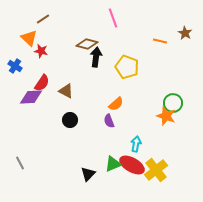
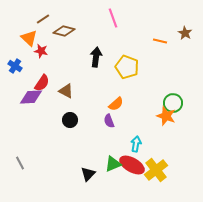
brown diamond: moved 23 px left, 13 px up
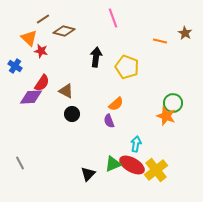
black circle: moved 2 px right, 6 px up
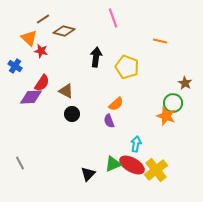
brown star: moved 50 px down
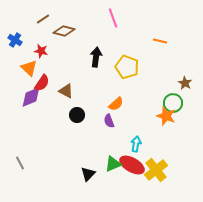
orange triangle: moved 30 px down
blue cross: moved 26 px up
purple diamond: rotated 20 degrees counterclockwise
black circle: moved 5 px right, 1 px down
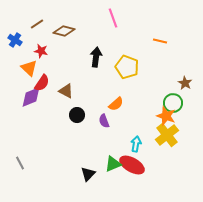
brown line: moved 6 px left, 5 px down
purple semicircle: moved 5 px left
yellow cross: moved 11 px right, 35 px up
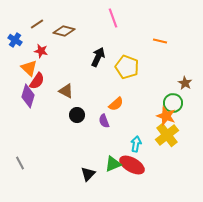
black arrow: moved 2 px right; rotated 18 degrees clockwise
red semicircle: moved 5 px left, 2 px up
purple diamond: moved 3 px left, 1 px up; rotated 50 degrees counterclockwise
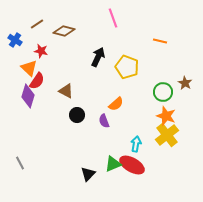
green circle: moved 10 px left, 11 px up
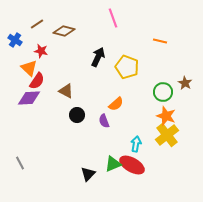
purple diamond: moved 1 px right, 2 px down; rotated 70 degrees clockwise
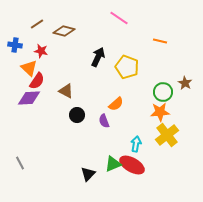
pink line: moved 6 px right; rotated 36 degrees counterclockwise
blue cross: moved 5 px down; rotated 24 degrees counterclockwise
orange star: moved 6 px left, 4 px up; rotated 24 degrees counterclockwise
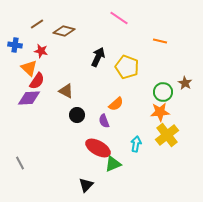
red ellipse: moved 34 px left, 17 px up
black triangle: moved 2 px left, 11 px down
